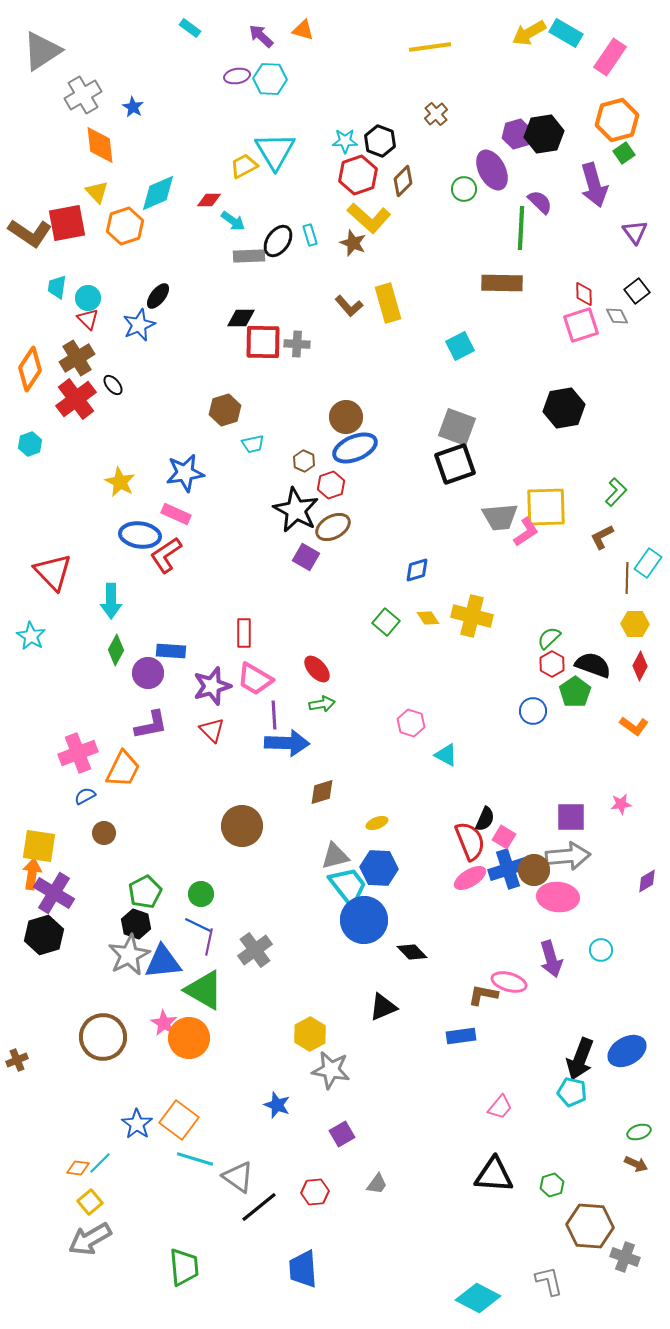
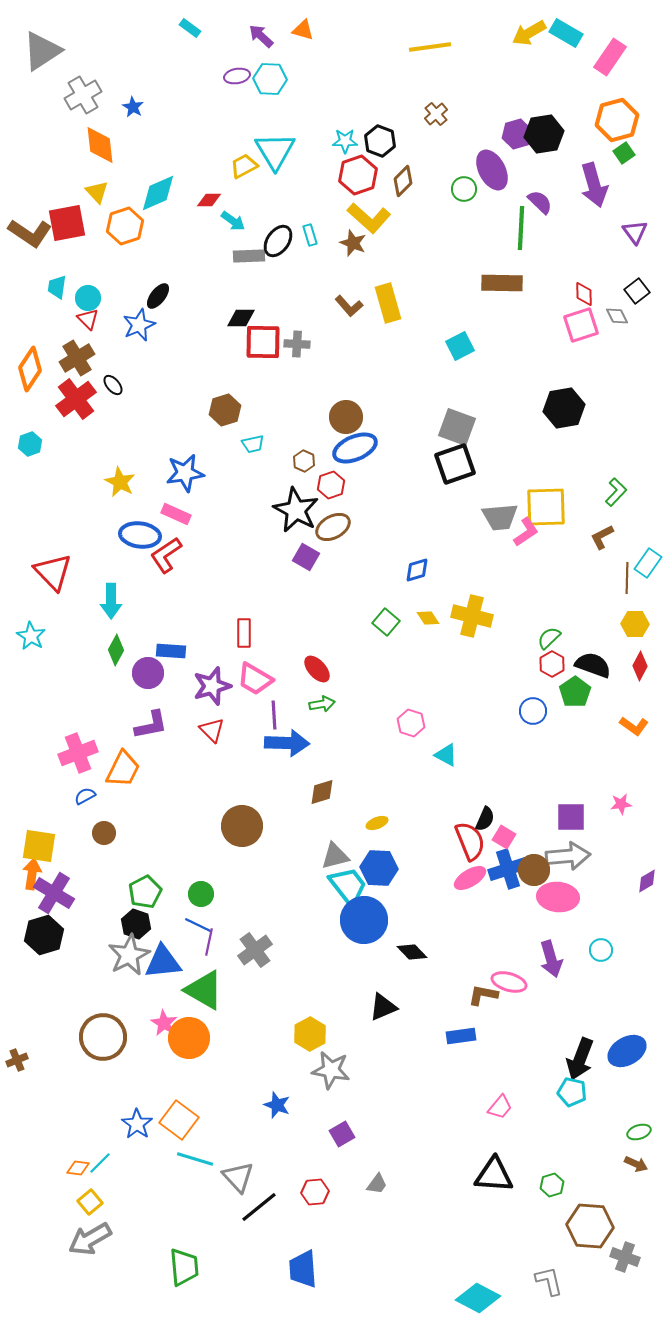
gray triangle at (238, 1177): rotated 12 degrees clockwise
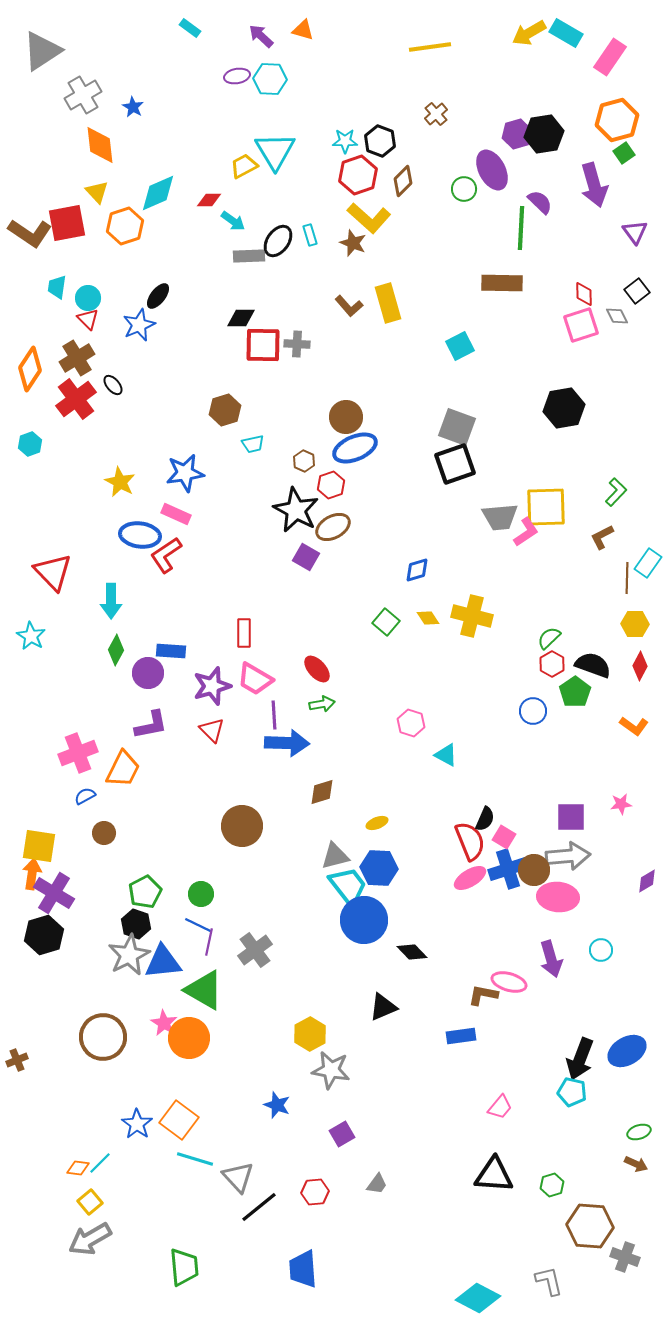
red square at (263, 342): moved 3 px down
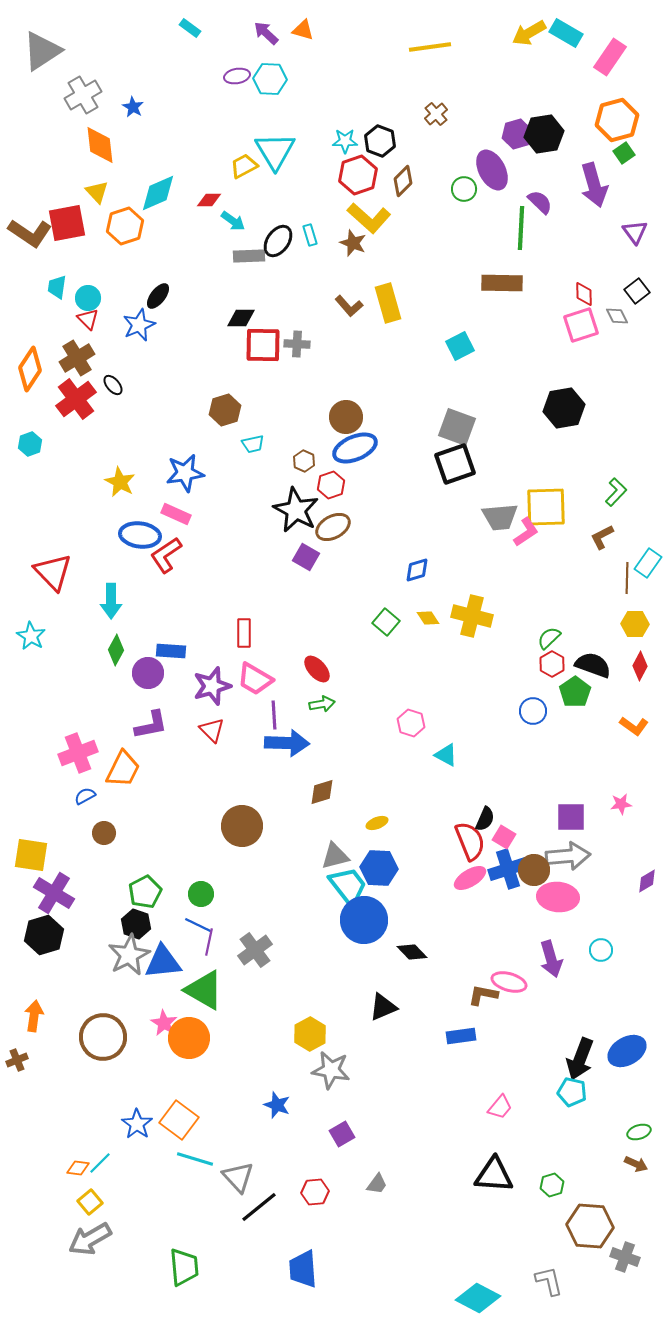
purple arrow at (261, 36): moved 5 px right, 3 px up
yellow square at (39, 846): moved 8 px left, 9 px down
orange arrow at (32, 874): moved 2 px right, 142 px down
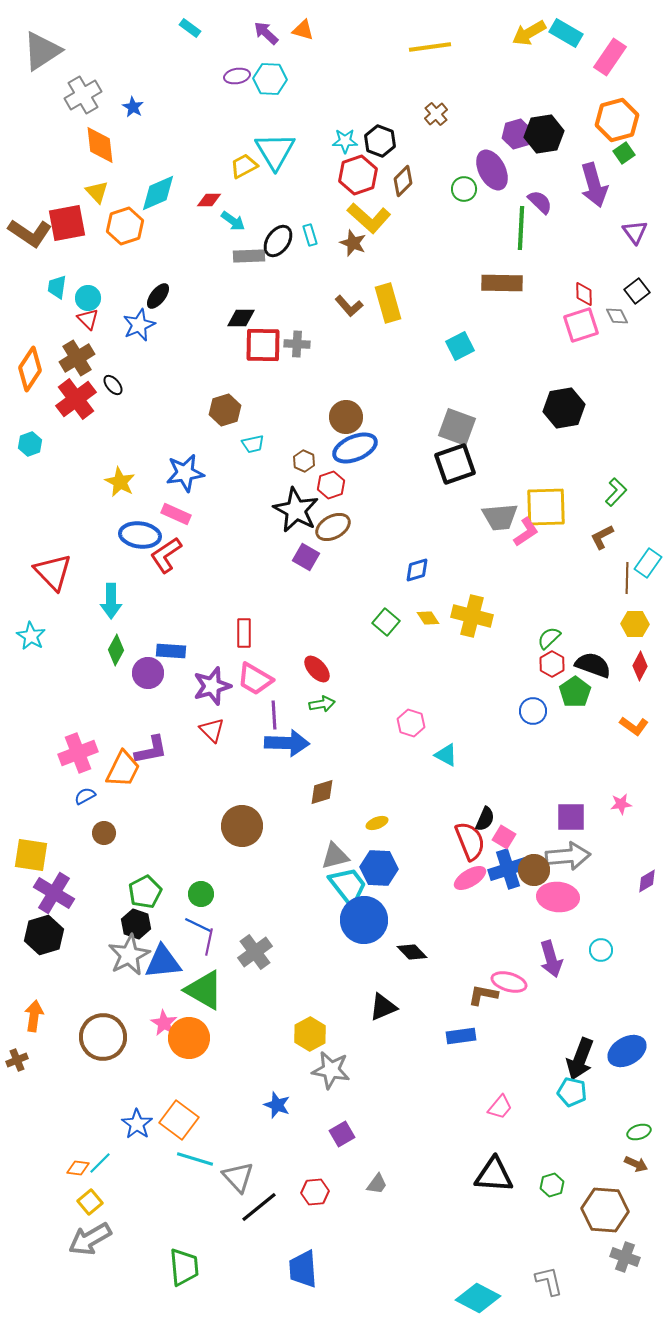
purple L-shape at (151, 725): moved 25 px down
gray cross at (255, 950): moved 2 px down
brown hexagon at (590, 1226): moved 15 px right, 16 px up
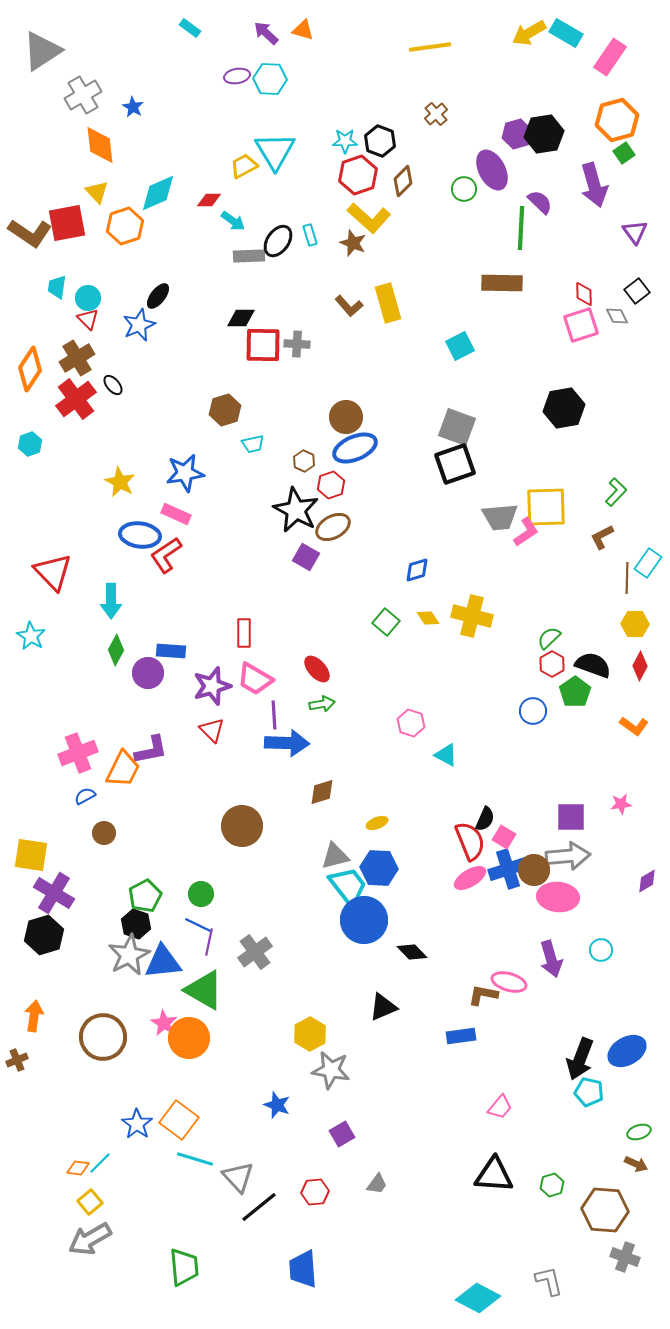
green pentagon at (145, 892): moved 4 px down
cyan pentagon at (572, 1092): moved 17 px right
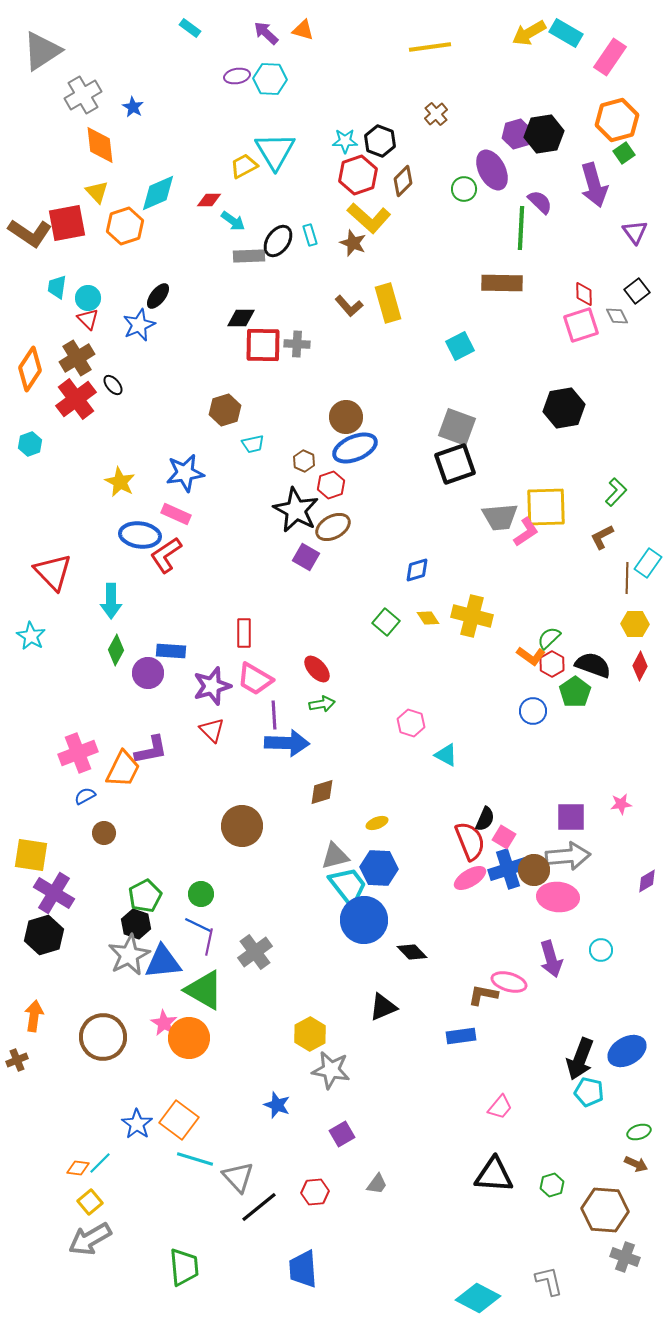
orange L-shape at (634, 726): moved 103 px left, 70 px up
